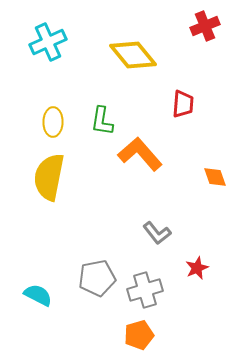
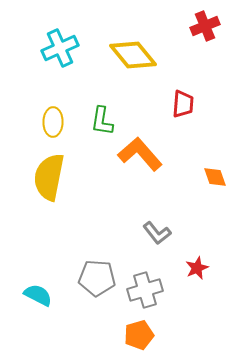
cyan cross: moved 12 px right, 6 px down
gray pentagon: rotated 15 degrees clockwise
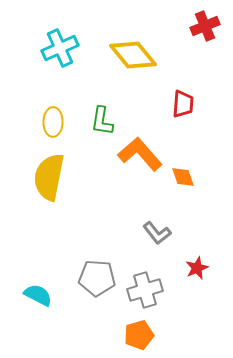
orange diamond: moved 32 px left
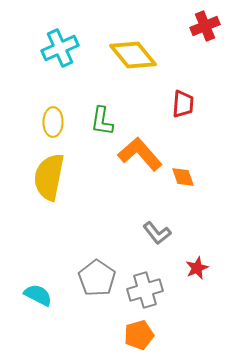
gray pentagon: rotated 30 degrees clockwise
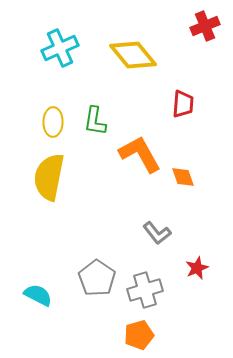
green L-shape: moved 7 px left
orange L-shape: rotated 12 degrees clockwise
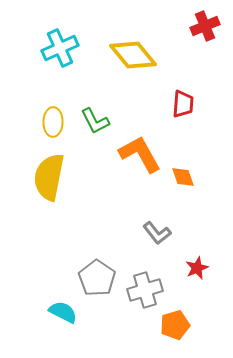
green L-shape: rotated 36 degrees counterclockwise
cyan semicircle: moved 25 px right, 17 px down
orange pentagon: moved 36 px right, 10 px up
